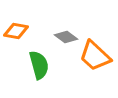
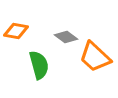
orange trapezoid: moved 1 px down
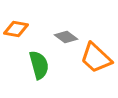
orange diamond: moved 2 px up
orange trapezoid: moved 1 px right, 1 px down
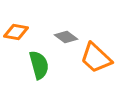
orange diamond: moved 3 px down
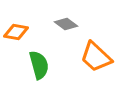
gray diamond: moved 13 px up
orange trapezoid: moved 1 px up
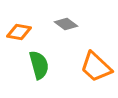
orange diamond: moved 3 px right
orange trapezoid: moved 10 px down
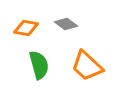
orange diamond: moved 7 px right, 4 px up
orange trapezoid: moved 9 px left, 1 px up
